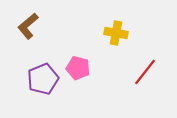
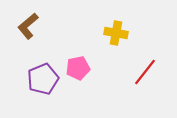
pink pentagon: rotated 25 degrees counterclockwise
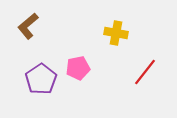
purple pentagon: moved 2 px left; rotated 12 degrees counterclockwise
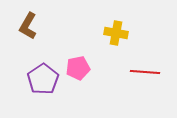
brown L-shape: rotated 20 degrees counterclockwise
red line: rotated 56 degrees clockwise
purple pentagon: moved 2 px right
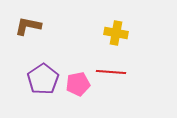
brown L-shape: rotated 72 degrees clockwise
pink pentagon: moved 16 px down
red line: moved 34 px left
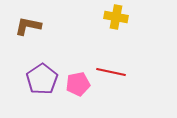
yellow cross: moved 16 px up
red line: rotated 8 degrees clockwise
purple pentagon: moved 1 px left
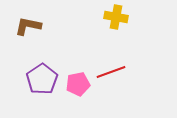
red line: rotated 32 degrees counterclockwise
